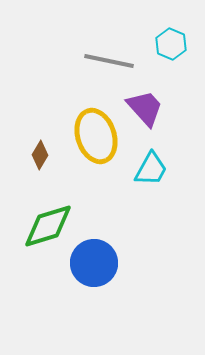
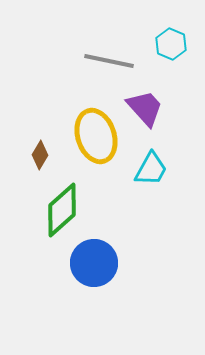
green diamond: moved 14 px right, 16 px up; rotated 24 degrees counterclockwise
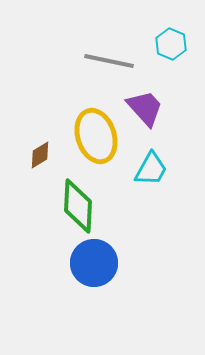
brown diamond: rotated 28 degrees clockwise
green diamond: moved 16 px right, 4 px up; rotated 46 degrees counterclockwise
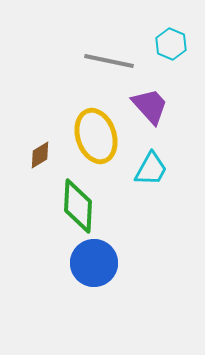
purple trapezoid: moved 5 px right, 2 px up
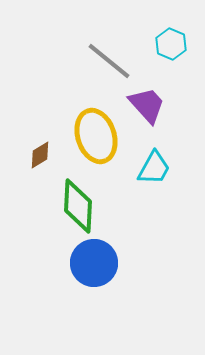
gray line: rotated 27 degrees clockwise
purple trapezoid: moved 3 px left, 1 px up
cyan trapezoid: moved 3 px right, 1 px up
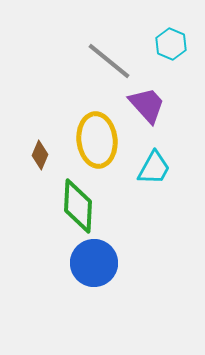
yellow ellipse: moved 1 px right, 4 px down; rotated 12 degrees clockwise
brown diamond: rotated 36 degrees counterclockwise
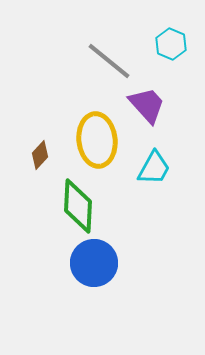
brown diamond: rotated 20 degrees clockwise
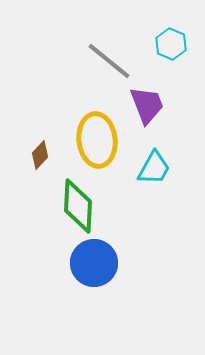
purple trapezoid: rotated 21 degrees clockwise
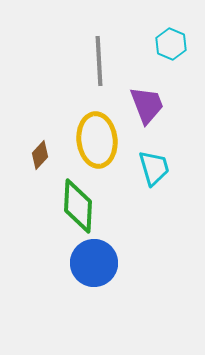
gray line: moved 10 px left; rotated 48 degrees clockwise
cyan trapezoid: rotated 45 degrees counterclockwise
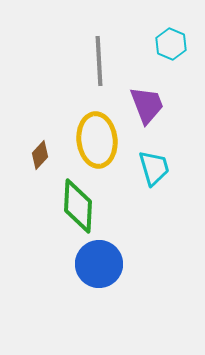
blue circle: moved 5 px right, 1 px down
